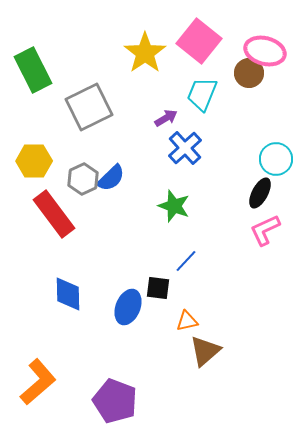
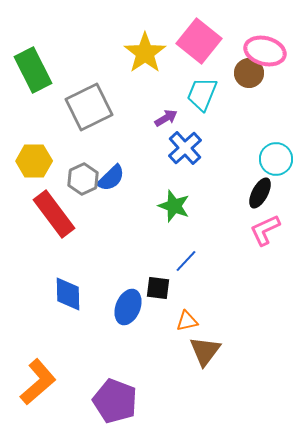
brown triangle: rotated 12 degrees counterclockwise
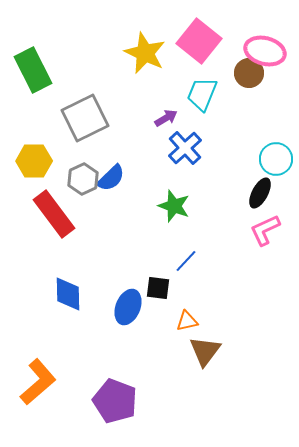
yellow star: rotated 12 degrees counterclockwise
gray square: moved 4 px left, 11 px down
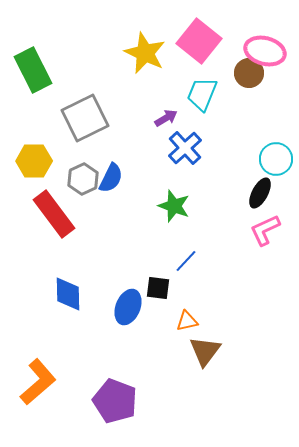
blue semicircle: rotated 20 degrees counterclockwise
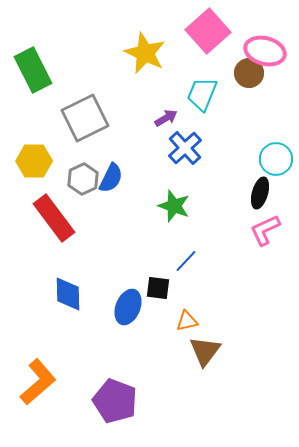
pink square: moved 9 px right, 10 px up; rotated 9 degrees clockwise
black ellipse: rotated 12 degrees counterclockwise
red rectangle: moved 4 px down
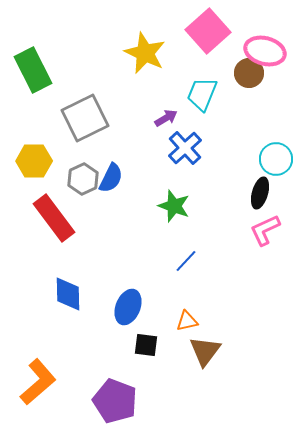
black square: moved 12 px left, 57 px down
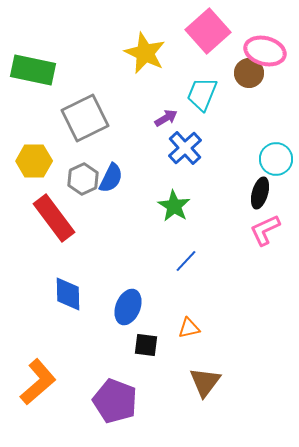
green rectangle: rotated 51 degrees counterclockwise
green star: rotated 12 degrees clockwise
orange triangle: moved 2 px right, 7 px down
brown triangle: moved 31 px down
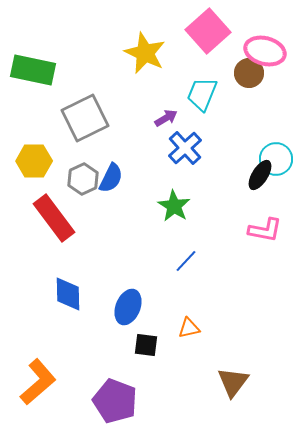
black ellipse: moved 18 px up; rotated 16 degrees clockwise
pink L-shape: rotated 144 degrees counterclockwise
brown triangle: moved 28 px right
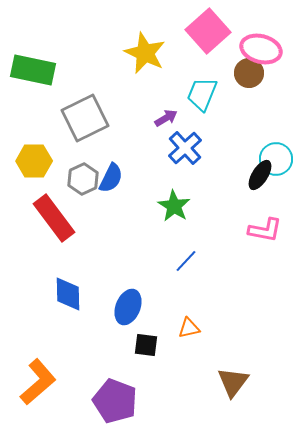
pink ellipse: moved 4 px left, 2 px up
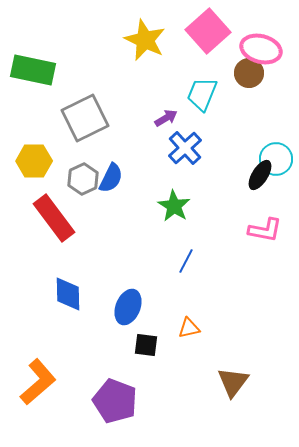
yellow star: moved 13 px up
blue line: rotated 15 degrees counterclockwise
